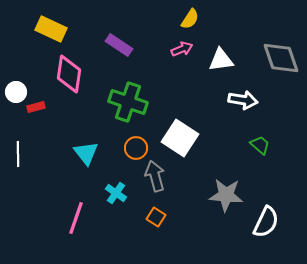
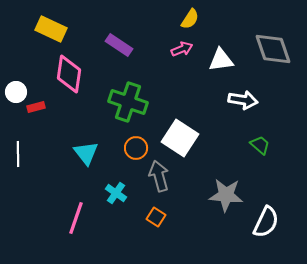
gray diamond: moved 8 px left, 9 px up
gray arrow: moved 4 px right
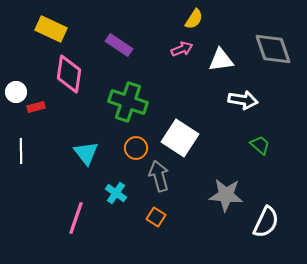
yellow semicircle: moved 4 px right
white line: moved 3 px right, 3 px up
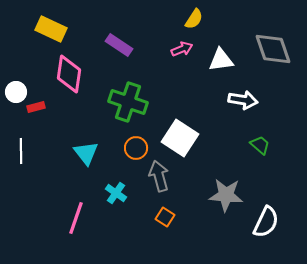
orange square: moved 9 px right
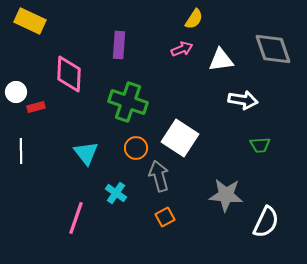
yellow rectangle: moved 21 px left, 8 px up
purple rectangle: rotated 60 degrees clockwise
pink diamond: rotated 6 degrees counterclockwise
green trapezoid: rotated 135 degrees clockwise
orange square: rotated 30 degrees clockwise
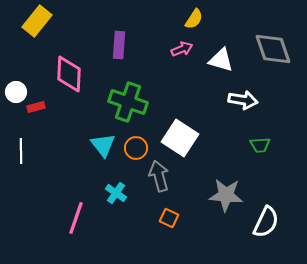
yellow rectangle: moved 7 px right; rotated 76 degrees counterclockwise
white triangle: rotated 24 degrees clockwise
cyan triangle: moved 17 px right, 8 px up
orange square: moved 4 px right, 1 px down; rotated 36 degrees counterclockwise
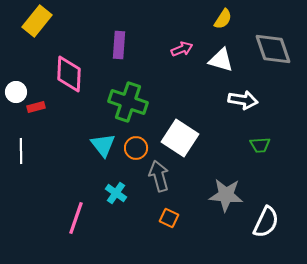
yellow semicircle: moved 29 px right
